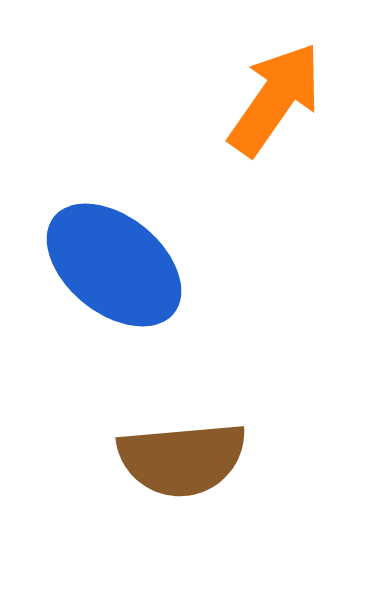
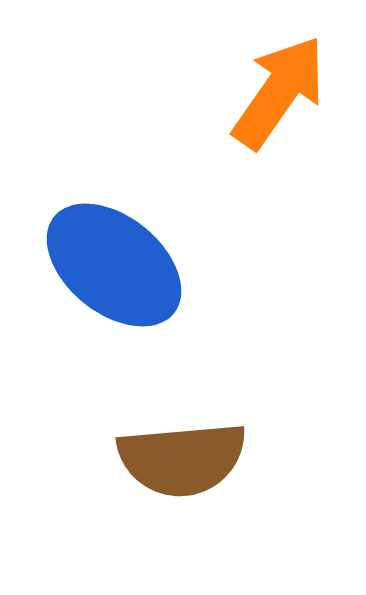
orange arrow: moved 4 px right, 7 px up
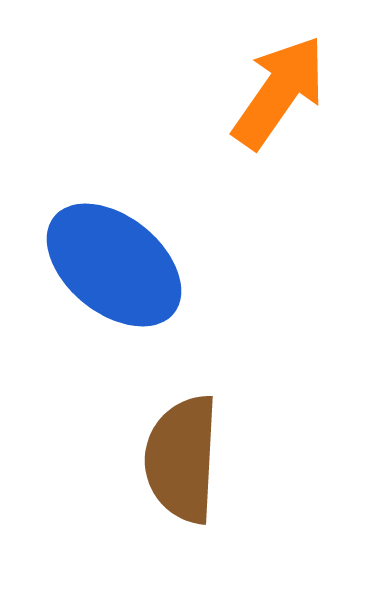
brown semicircle: rotated 98 degrees clockwise
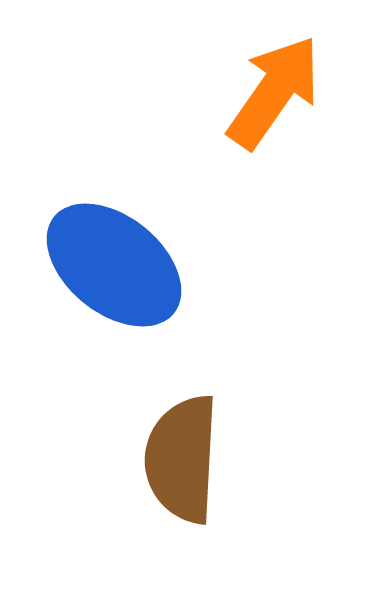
orange arrow: moved 5 px left
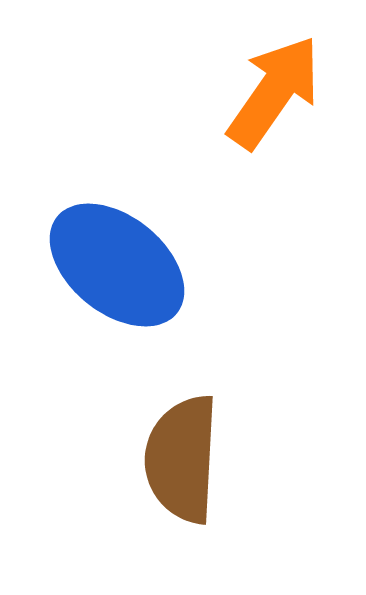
blue ellipse: moved 3 px right
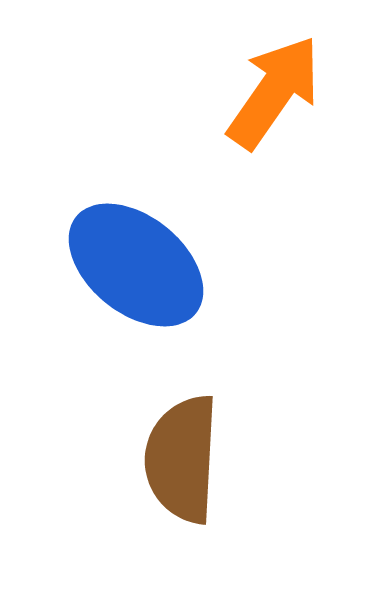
blue ellipse: moved 19 px right
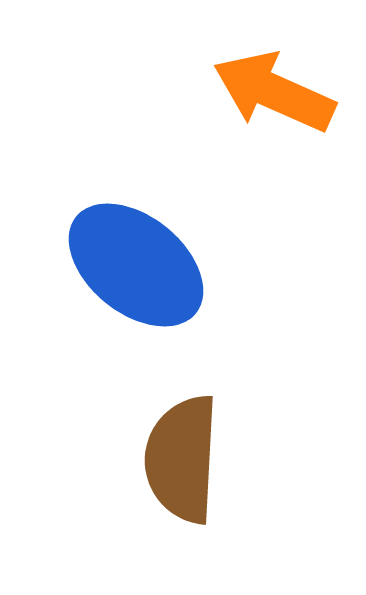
orange arrow: rotated 101 degrees counterclockwise
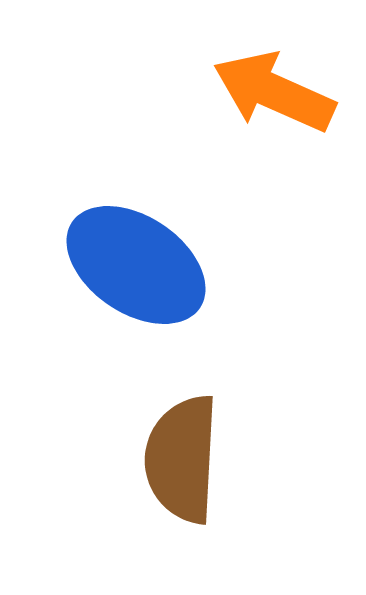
blue ellipse: rotated 5 degrees counterclockwise
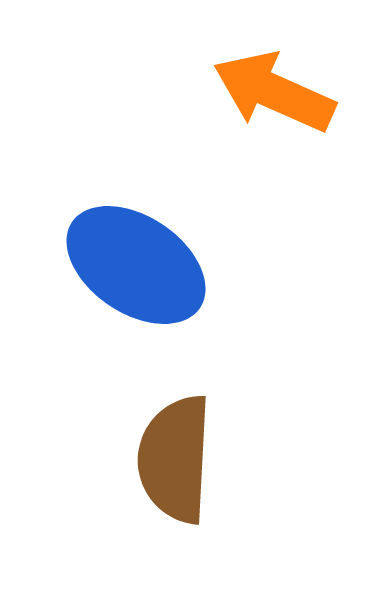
brown semicircle: moved 7 px left
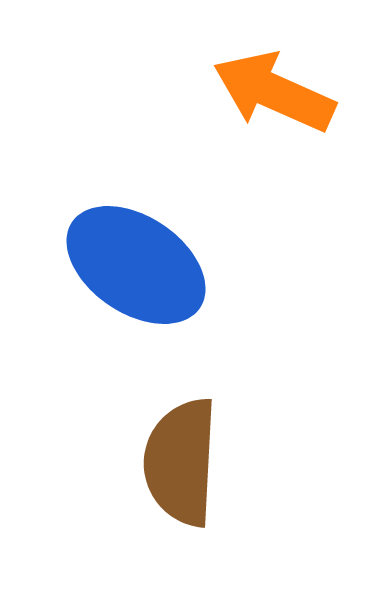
brown semicircle: moved 6 px right, 3 px down
